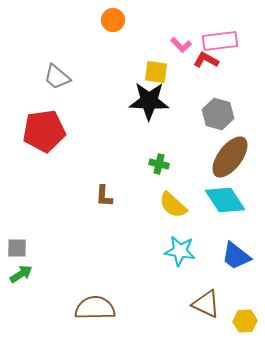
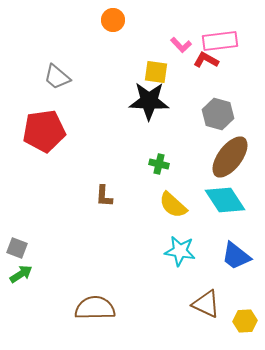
gray square: rotated 20 degrees clockwise
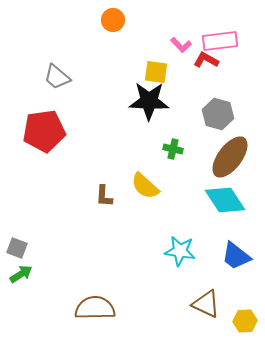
green cross: moved 14 px right, 15 px up
yellow semicircle: moved 28 px left, 19 px up
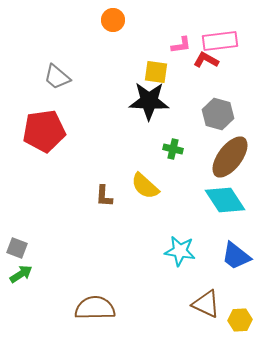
pink L-shape: rotated 55 degrees counterclockwise
yellow hexagon: moved 5 px left, 1 px up
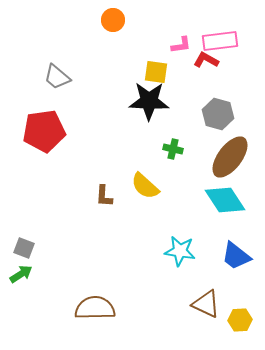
gray square: moved 7 px right
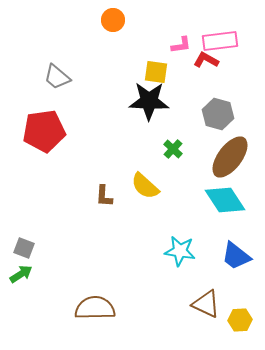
green cross: rotated 30 degrees clockwise
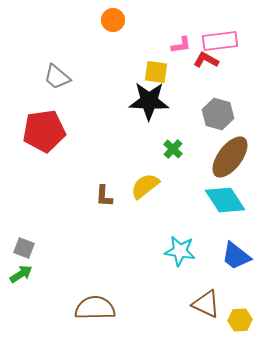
yellow semicircle: rotated 100 degrees clockwise
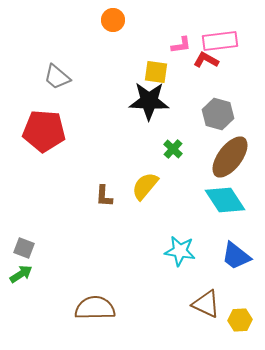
red pentagon: rotated 12 degrees clockwise
yellow semicircle: rotated 12 degrees counterclockwise
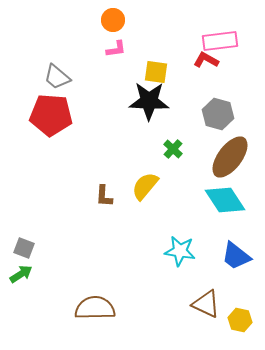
pink L-shape: moved 65 px left, 4 px down
red pentagon: moved 7 px right, 16 px up
yellow hexagon: rotated 15 degrees clockwise
